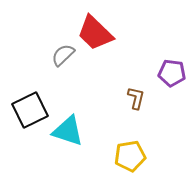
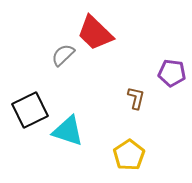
yellow pentagon: moved 1 px left, 1 px up; rotated 24 degrees counterclockwise
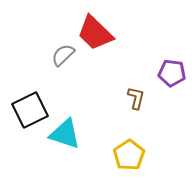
cyan triangle: moved 3 px left, 3 px down
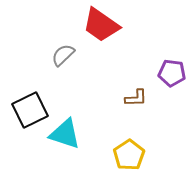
red trapezoid: moved 6 px right, 8 px up; rotated 9 degrees counterclockwise
brown L-shape: rotated 75 degrees clockwise
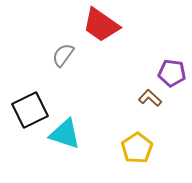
gray semicircle: rotated 10 degrees counterclockwise
brown L-shape: moved 14 px right; rotated 135 degrees counterclockwise
yellow pentagon: moved 8 px right, 7 px up
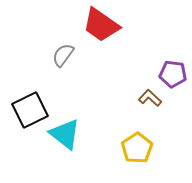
purple pentagon: moved 1 px right, 1 px down
cyan triangle: rotated 20 degrees clockwise
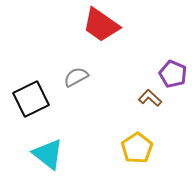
gray semicircle: moved 13 px right, 22 px down; rotated 25 degrees clockwise
purple pentagon: rotated 16 degrees clockwise
black square: moved 1 px right, 11 px up
cyan triangle: moved 17 px left, 20 px down
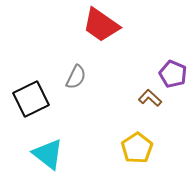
gray semicircle: rotated 145 degrees clockwise
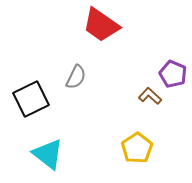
brown L-shape: moved 2 px up
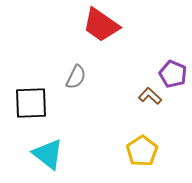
black square: moved 4 px down; rotated 24 degrees clockwise
yellow pentagon: moved 5 px right, 3 px down
